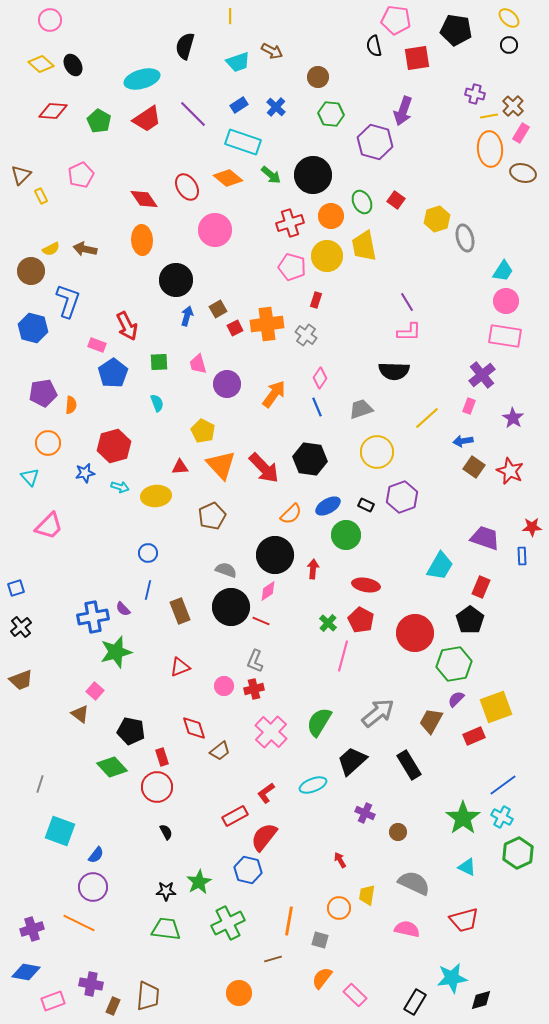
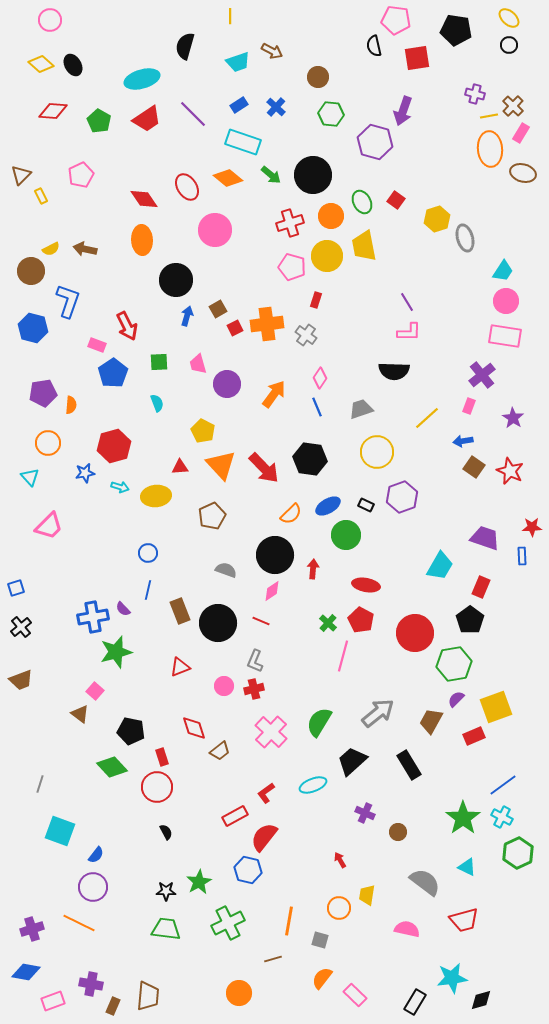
pink diamond at (268, 591): moved 4 px right
black circle at (231, 607): moved 13 px left, 16 px down
gray semicircle at (414, 883): moved 11 px right, 1 px up; rotated 12 degrees clockwise
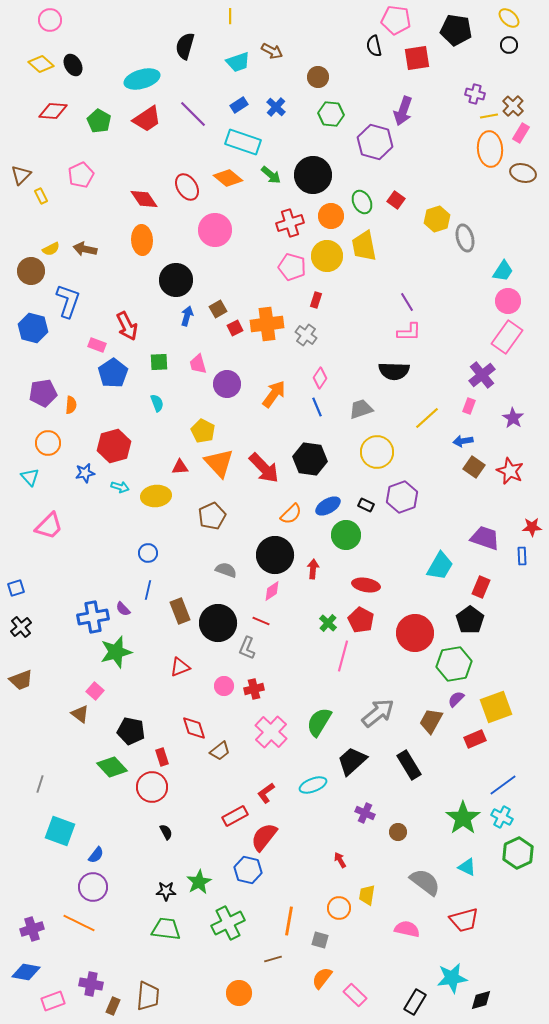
pink circle at (506, 301): moved 2 px right
pink rectangle at (505, 336): moved 2 px right, 1 px down; rotated 64 degrees counterclockwise
orange triangle at (221, 465): moved 2 px left, 2 px up
gray L-shape at (255, 661): moved 8 px left, 13 px up
red rectangle at (474, 736): moved 1 px right, 3 px down
red circle at (157, 787): moved 5 px left
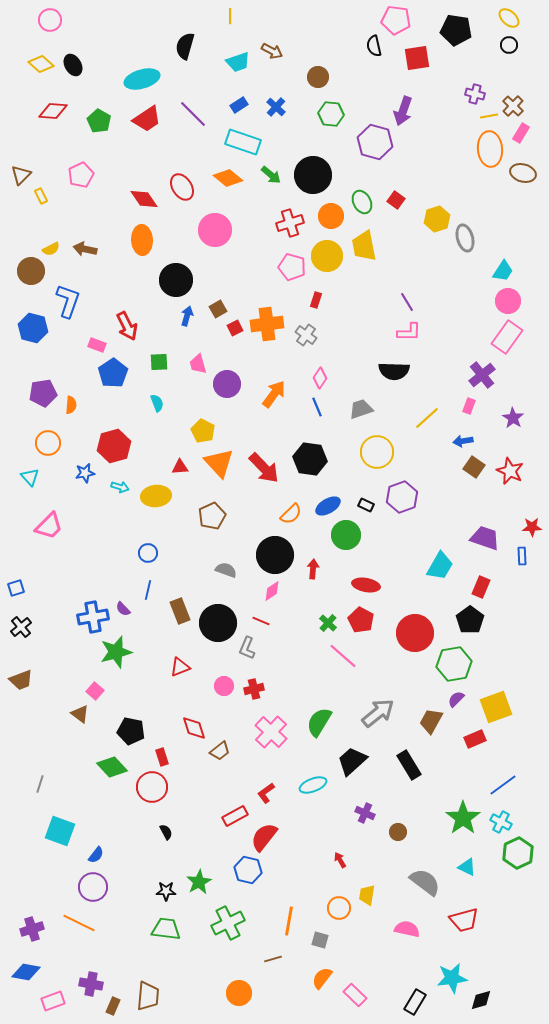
red ellipse at (187, 187): moved 5 px left
pink line at (343, 656): rotated 64 degrees counterclockwise
cyan cross at (502, 817): moved 1 px left, 5 px down
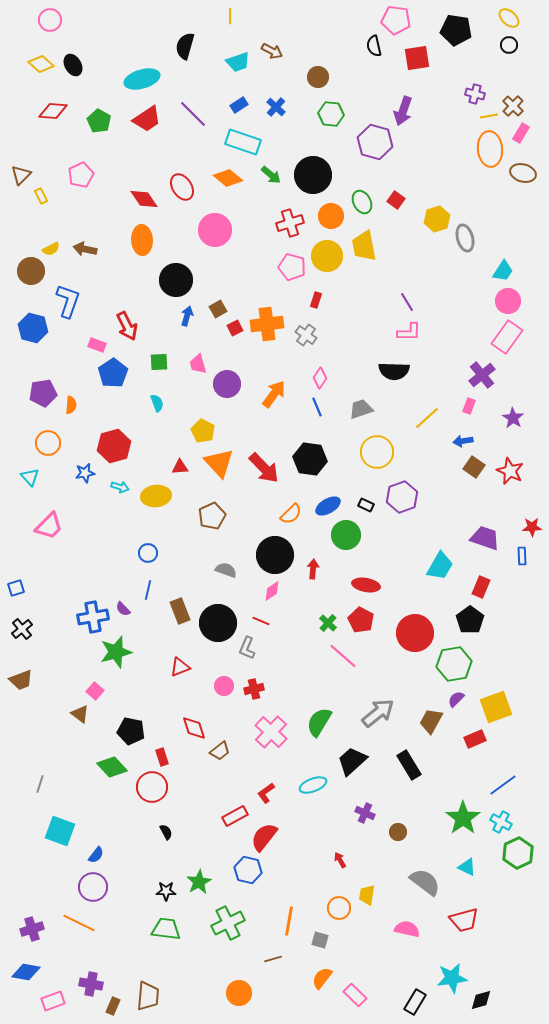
black cross at (21, 627): moved 1 px right, 2 px down
